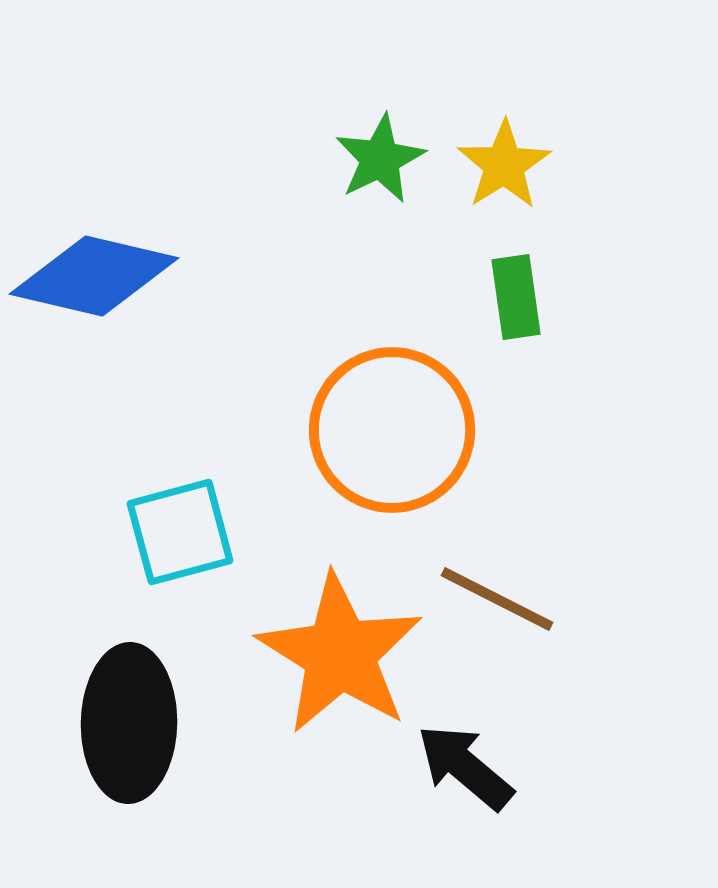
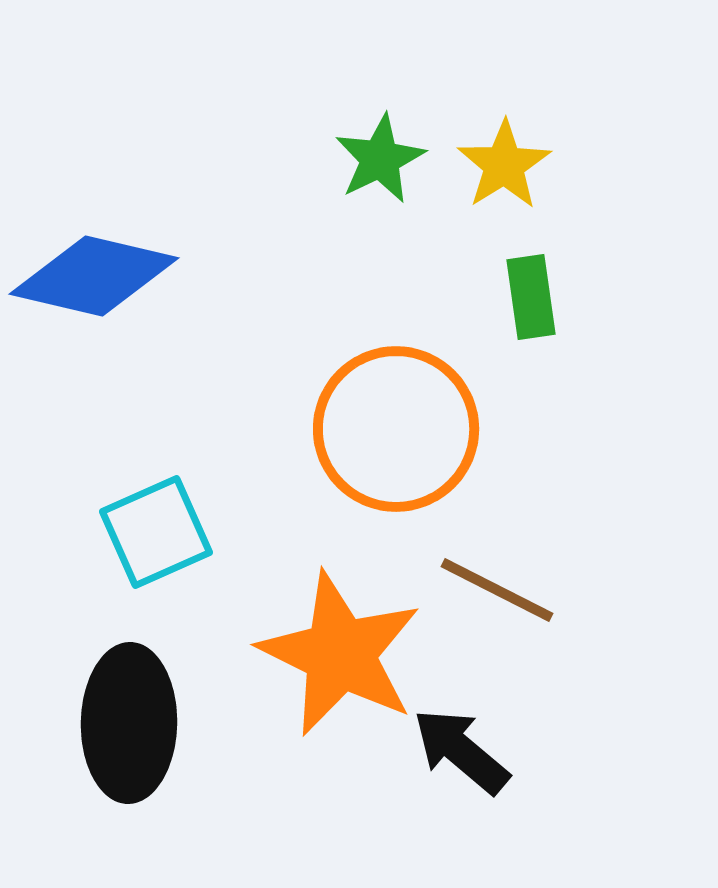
green rectangle: moved 15 px right
orange circle: moved 4 px right, 1 px up
cyan square: moved 24 px left; rotated 9 degrees counterclockwise
brown line: moved 9 px up
orange star: rotated 6 degrees counterclockwise
black arrow: moved 4 px left, 16 px up
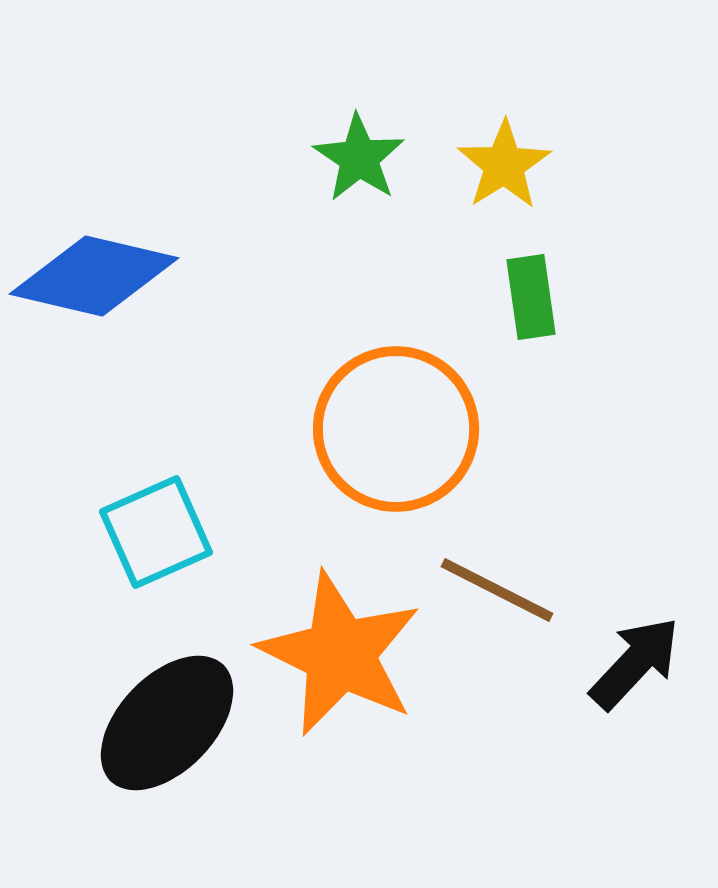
green star: moved 21 px left, 1 px up; rotated 12 degrees counterclockwise
black ellipse: moved 38 px right; rotated 43 degrees clockwise
black arrow: moved 174 px right, 88 px up; rotated 93 degrees clockwise
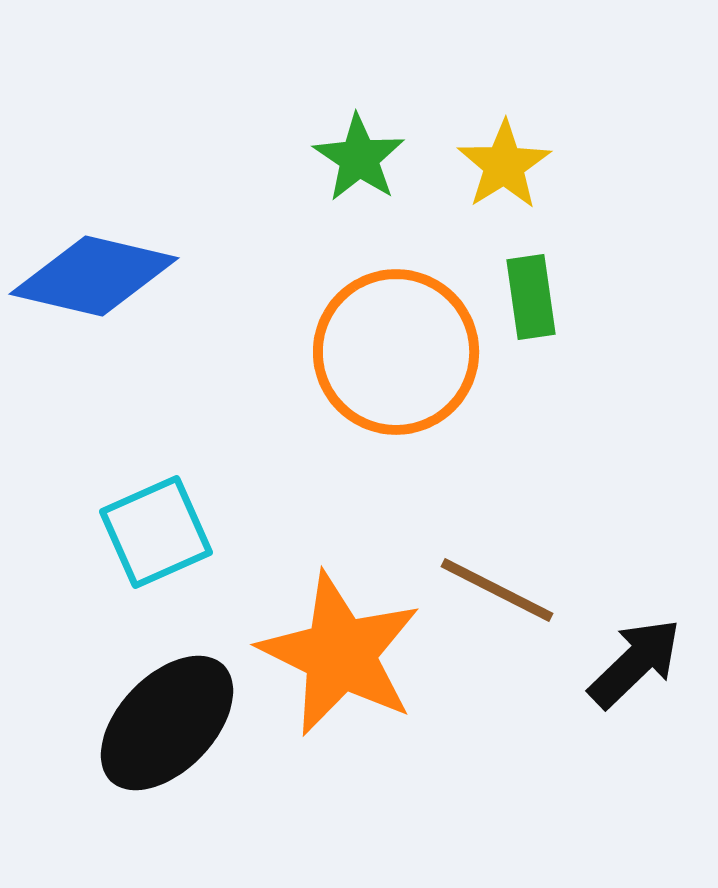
orange circle: moved 77 px up
black arrow: rotated 3 degrees clockwise
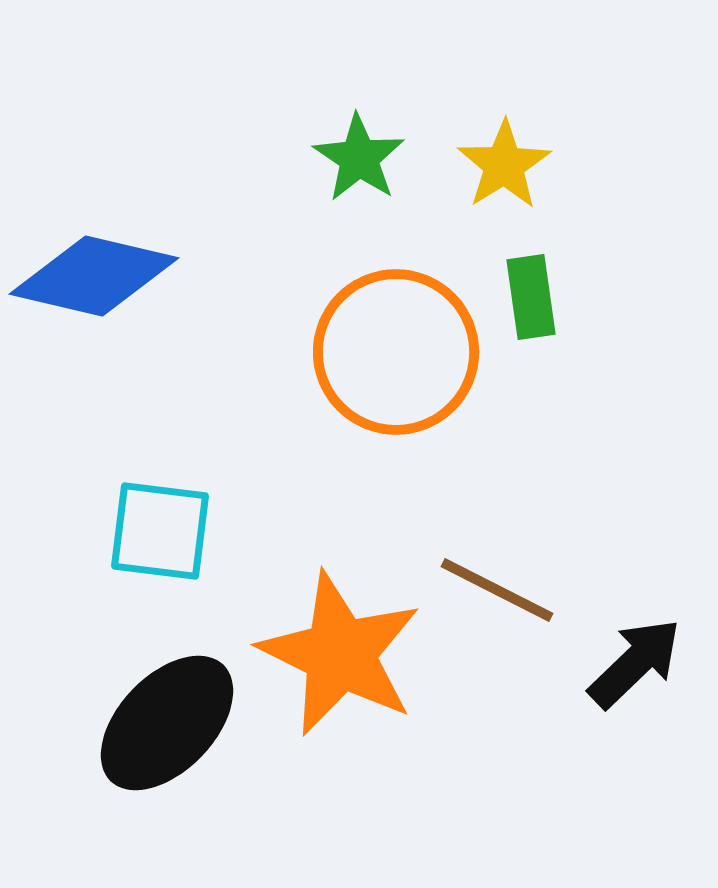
cyan square: moved 4 px right, 1 px up; rotated 31 degrees clockwise
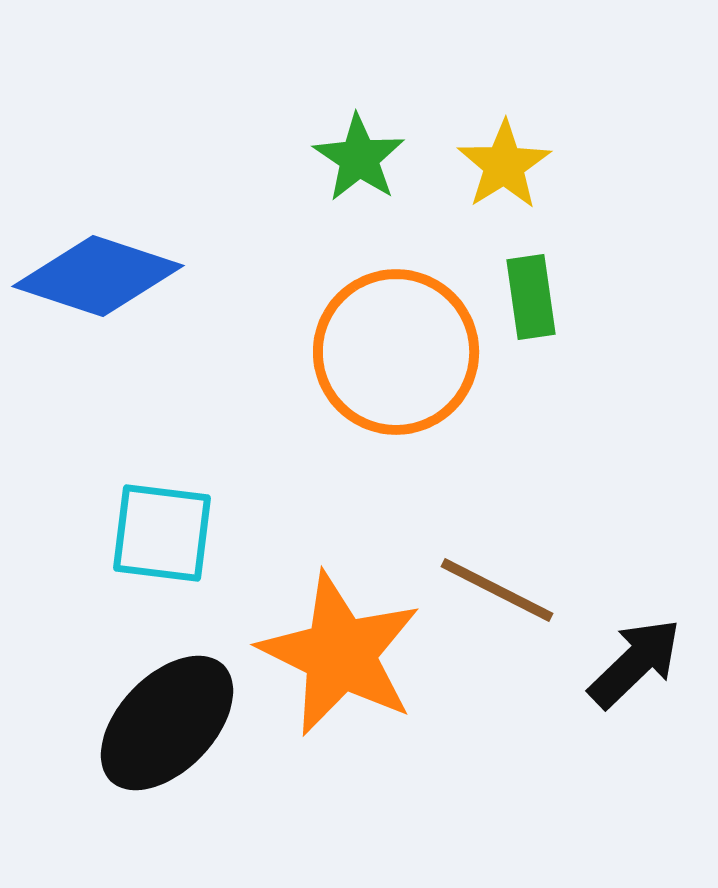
blue diamond: moved 4 px right; rotated 5 degrees clockwise
cyan square: moved 2 px right, 2 px down
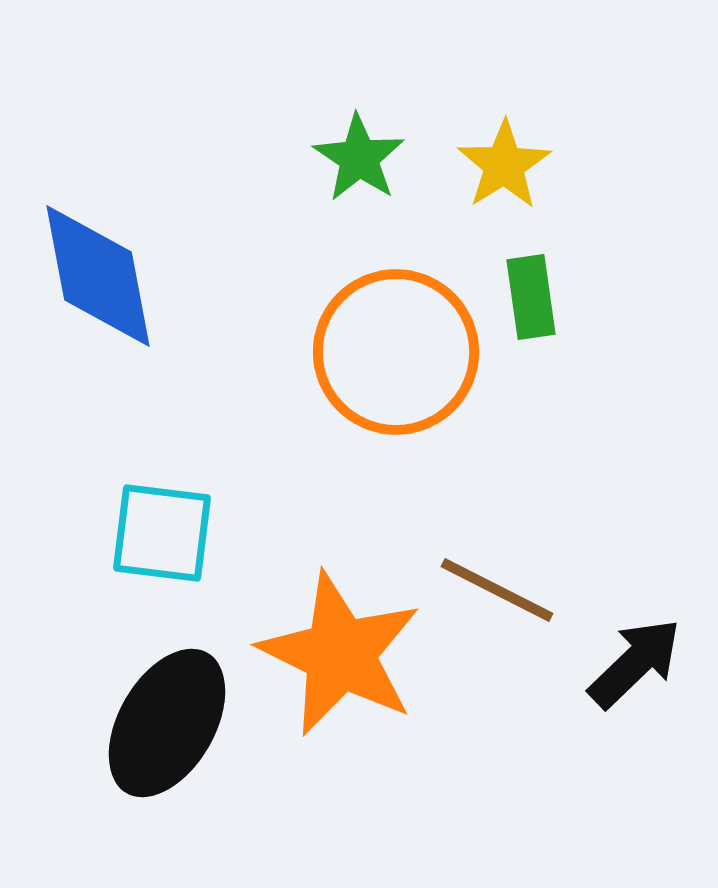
blue diamond: rotated 61 degrees clockwise
black ellipse: rotated 14 degrees counterclockwise
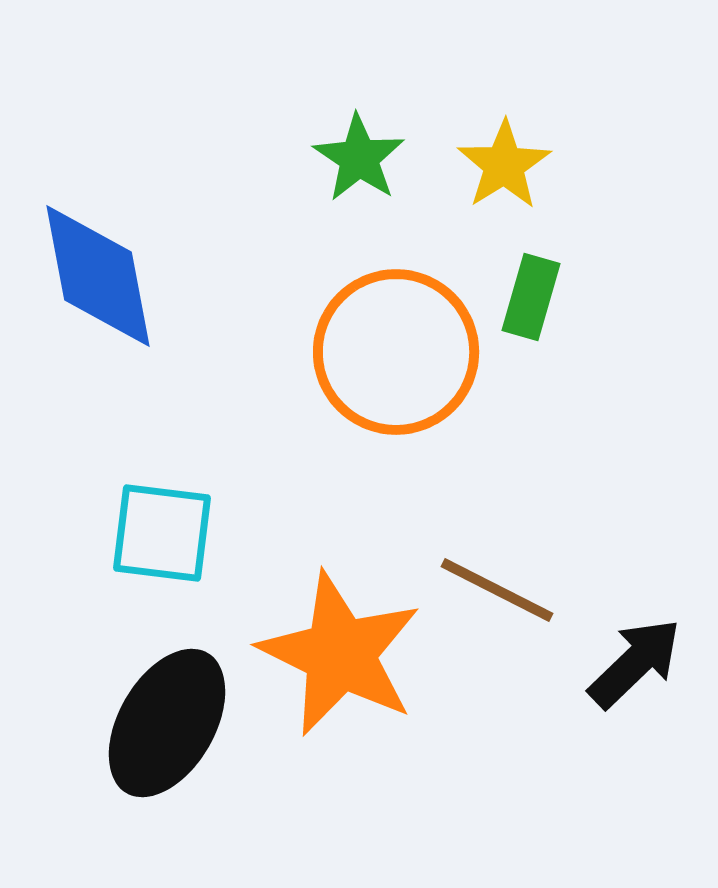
green rectangle: rotated 24 degrees clockwise
